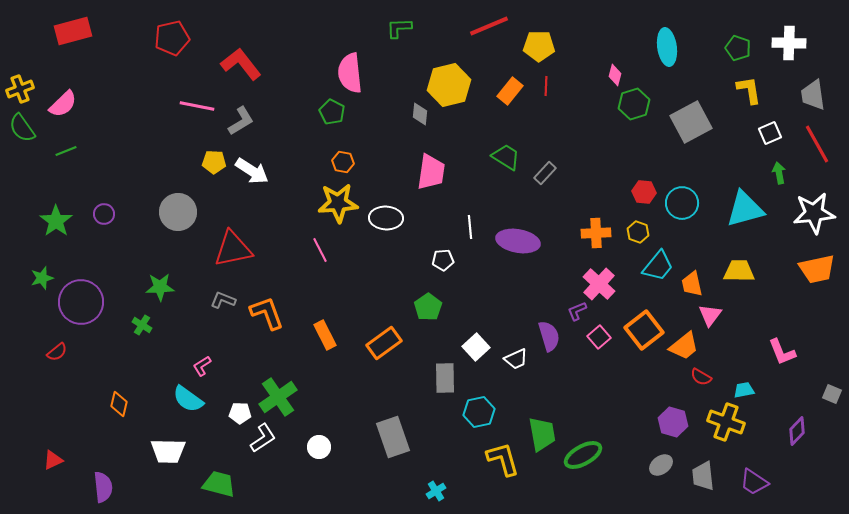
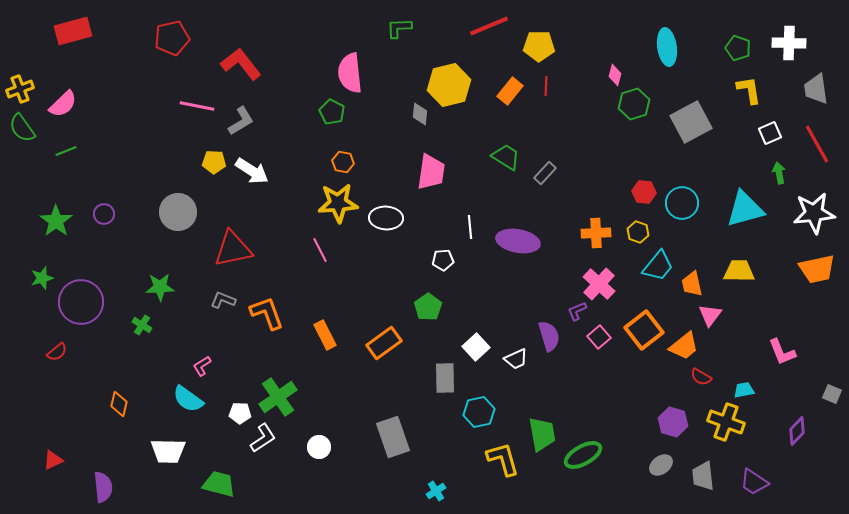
gray trapezoid at (813, 95): moved 3 px right, 6 px up
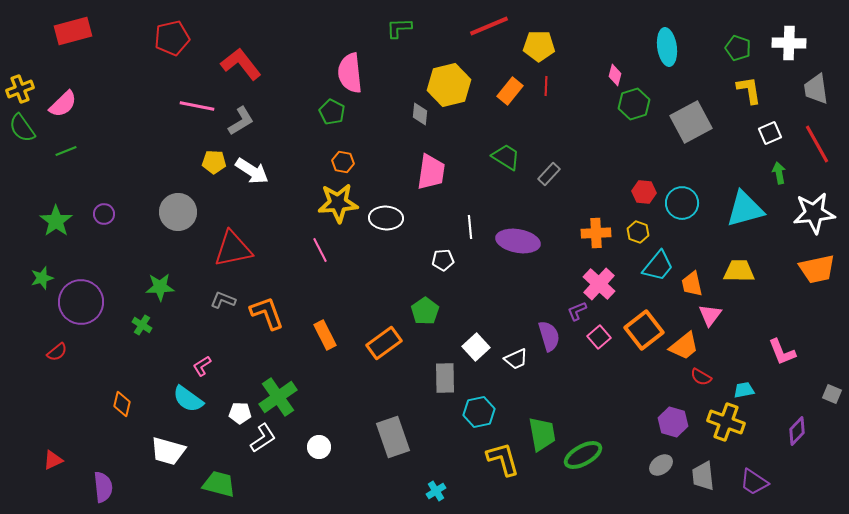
gray rectangle at (545, 173): moved 4 px right, 1 px down
green pentagon at (428, 307): moved 3 px left, 4 px down
orange diamond at (119, 404): moved 3 px right
white trapezoid at (168, 451): rotated 15 degrees clockwise
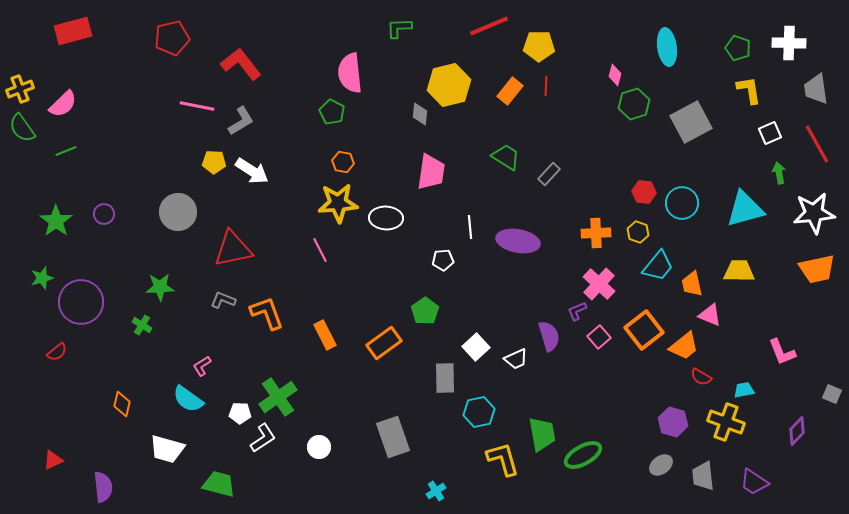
pink triangle at (710, 315): rotated 45 degrees counterclockwise
white trapezoid at (168, 451): moved 1 px left, 2 px up
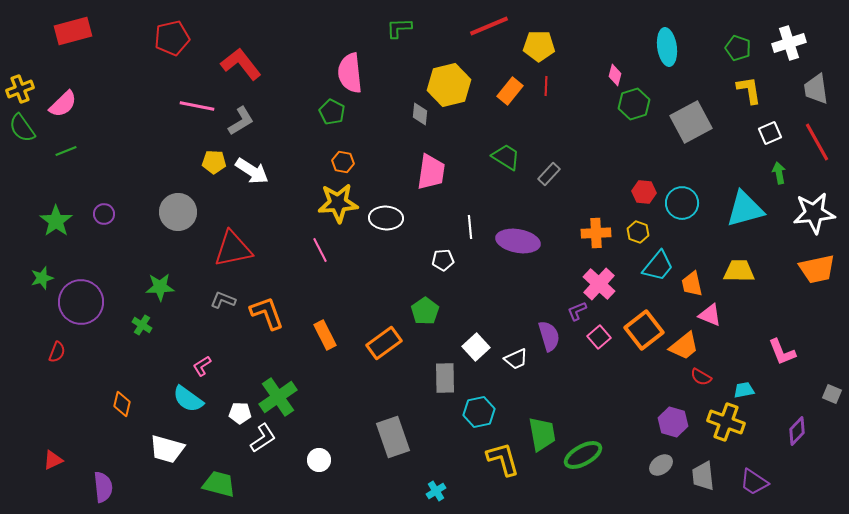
white cross at (789, 43): rotated 20 degrees counterclockwise
red line at (817, 144): moved 2 px up
red semicircle at (57, 352): rotated 30 degrees counterclockwise
white circle at (319, 447): moved 13 px down
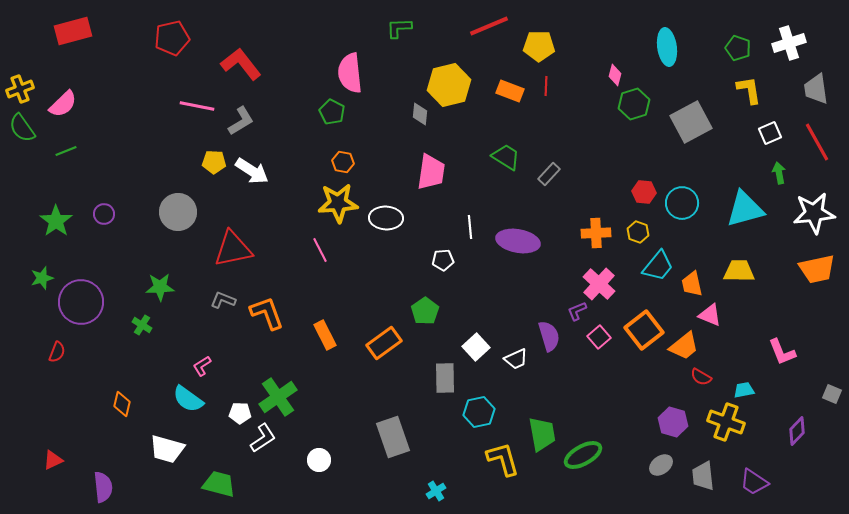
orange rectangle at (510, 91): rotated 72 degrees clockwise
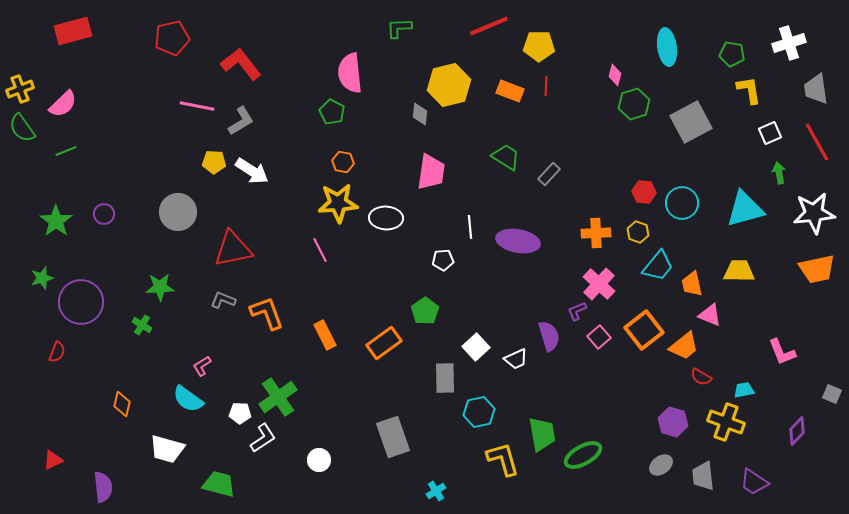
green pentagon at (738, 48): moved 6 px left, 6 px down; rotated 10 degrees counterclockwise
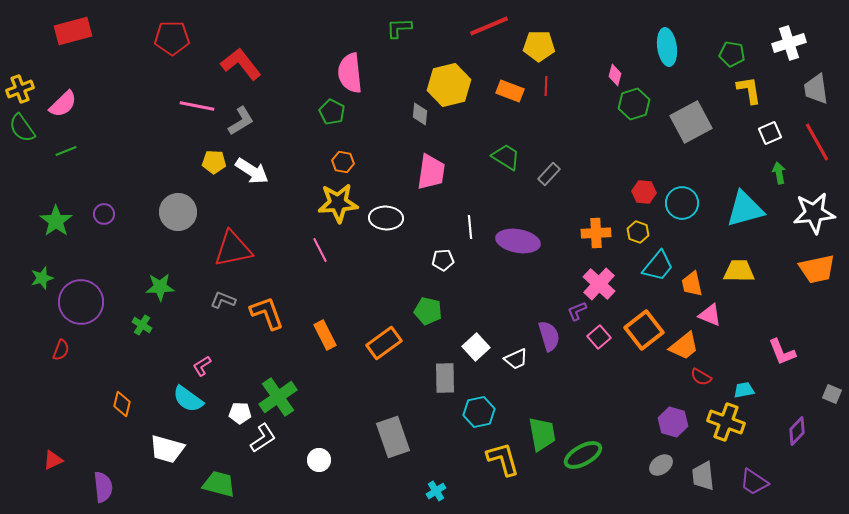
red pentagon at (172, 38): rotated 12 degrees clockwise
green pentagon at (425, 311): moved 3 px right; rotated 24 degrees counterclockwise
red semicircle at (57, 352): moved 4 px right, 2 px up
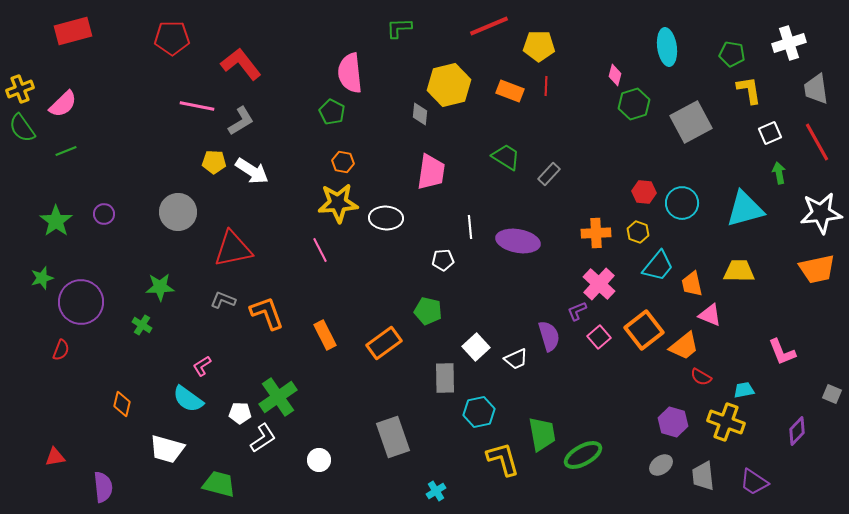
white star at (814, 213): moved 7 px right
red triangle at (53, 460): moved 2 px right, 3 px up; rotated 15 degrees clockwise
